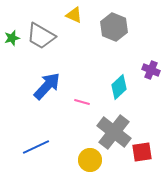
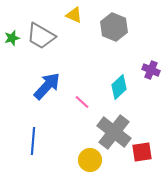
pink line: rotated 28 degrees clockwise
blue line: moved 3 px left, 6 px up; rotated 60 degrees counterclockwise
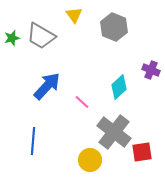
yellow triangle: rotated 30 degrees clockwise
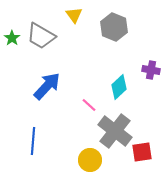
green star: rotated 21 degrees counterclockwise
purple cross: rotated 12 degrees counterclockwise
pink line: moved 7 px right, 3 px down
gray cross: moved 1 px right, 1 px up
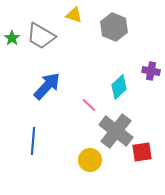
yellow triangle: rotated 36 degrees counterclockwise
purple cross: moved 1 px down
gray cross: moved 1 px right
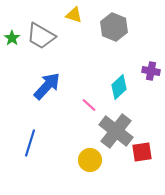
blue line: moved 3 px left, 2 px down; rotated 12 degrees clockwise
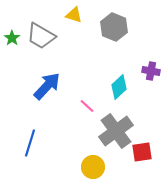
pink line: moved 2 px left, 1 px down
gray cross: rotated 16 degrees clockwise
yellow circle: moved 3 px right, 7 px down
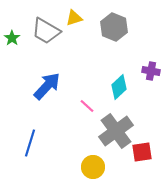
yellow triangle: moved 3 px down; rotated 36 degrees counterclockwise
gray trapezoid: moved 5 px right, 5 px up
